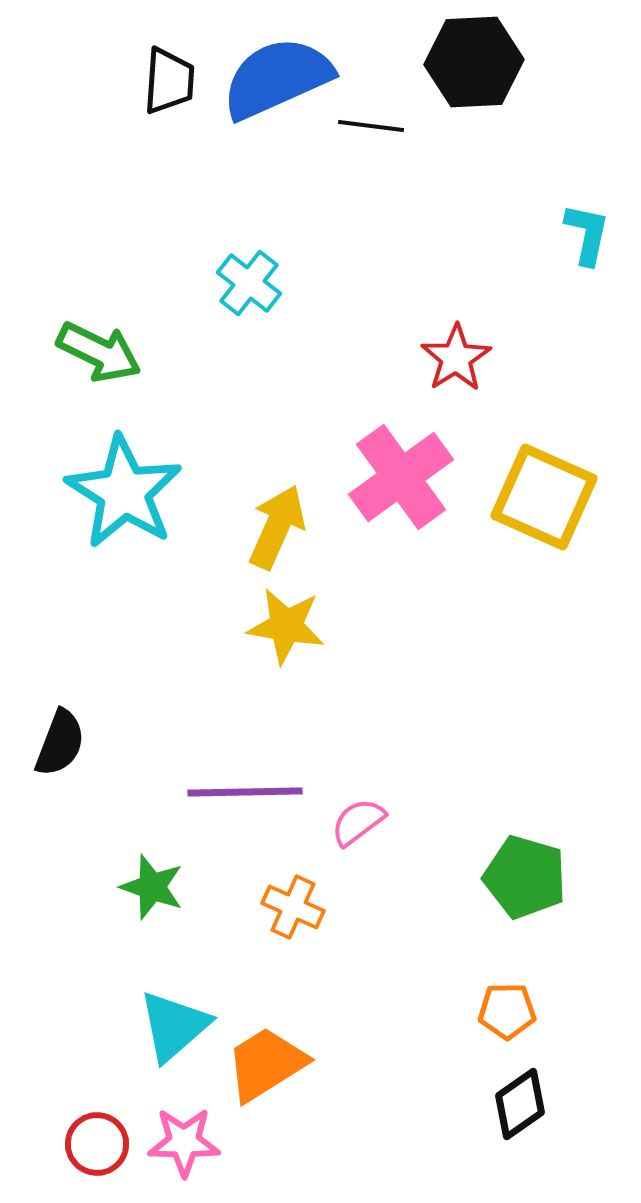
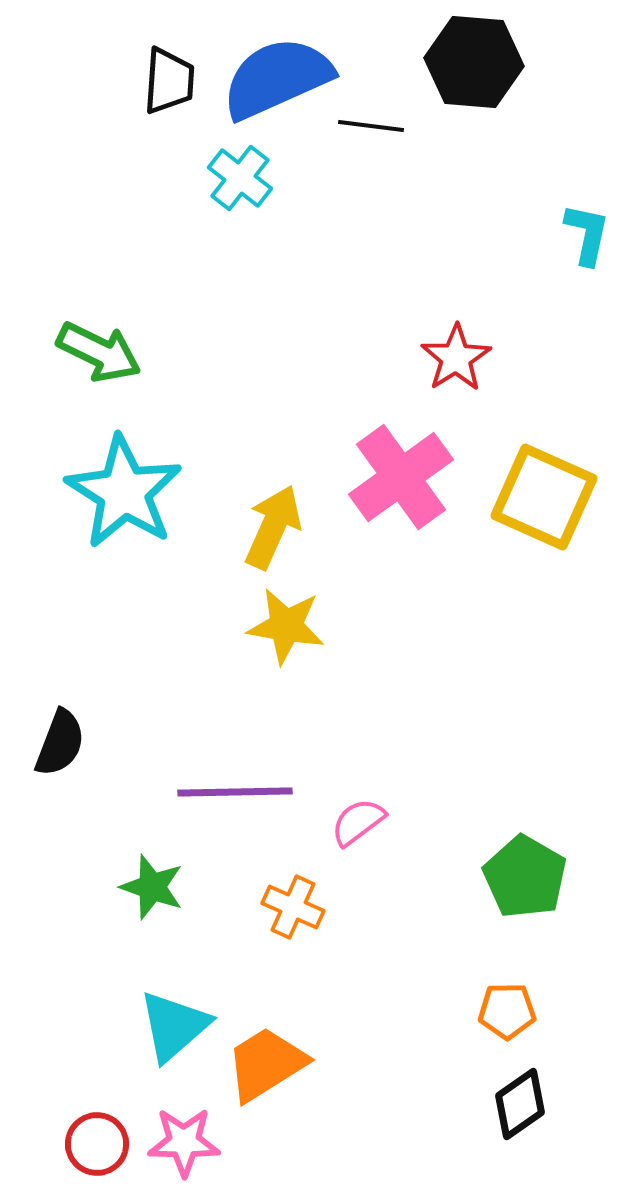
black hexagon: rotated 8 degrees clockwise
cyan cross: moved 9 px left, 105 px up
yellow arrow: moved 4 px left
purple line: moved 10 px left
green pentagon: rotated 14 degrees clockwise
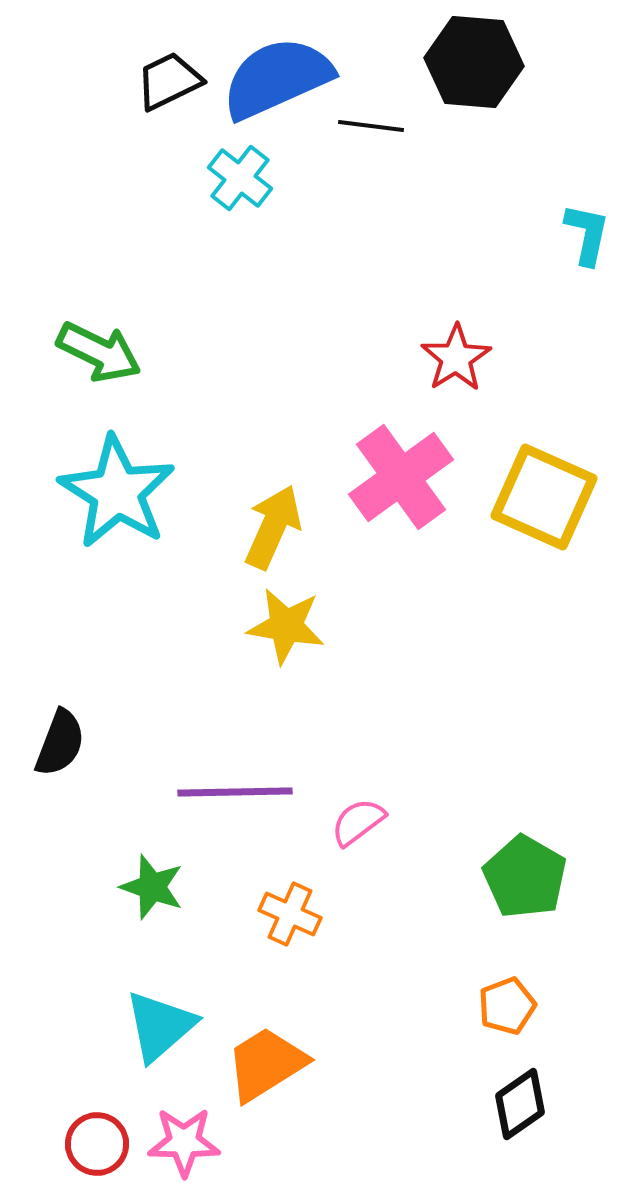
black trapezoid: rotated 120 degrees counterclockwise
cyan star: moved 7 px left
orange cross: moved 3 px left, 7 px down
orange pentagon: moved 5 px up; rotated 20 degrees counterclockwise
cyan triangle: moved 14 px left
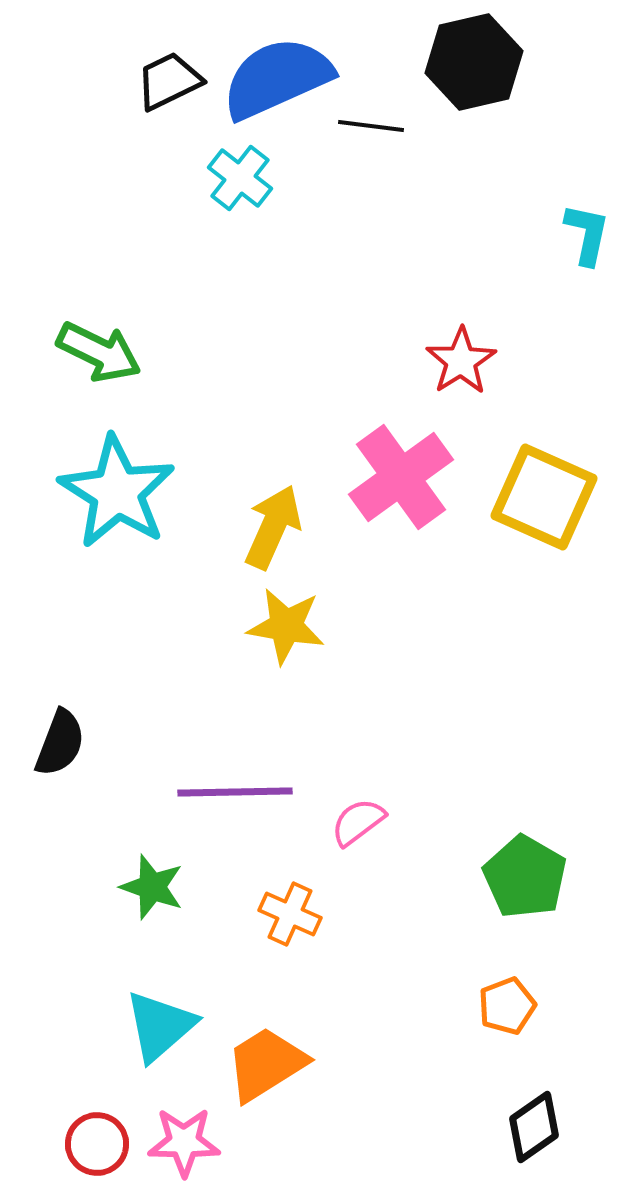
black hexagon: rotated 18 degrees counterclockwise
red star: moved 5 px right, 3 px down
black diamond: moved 14 px right, 23 px down
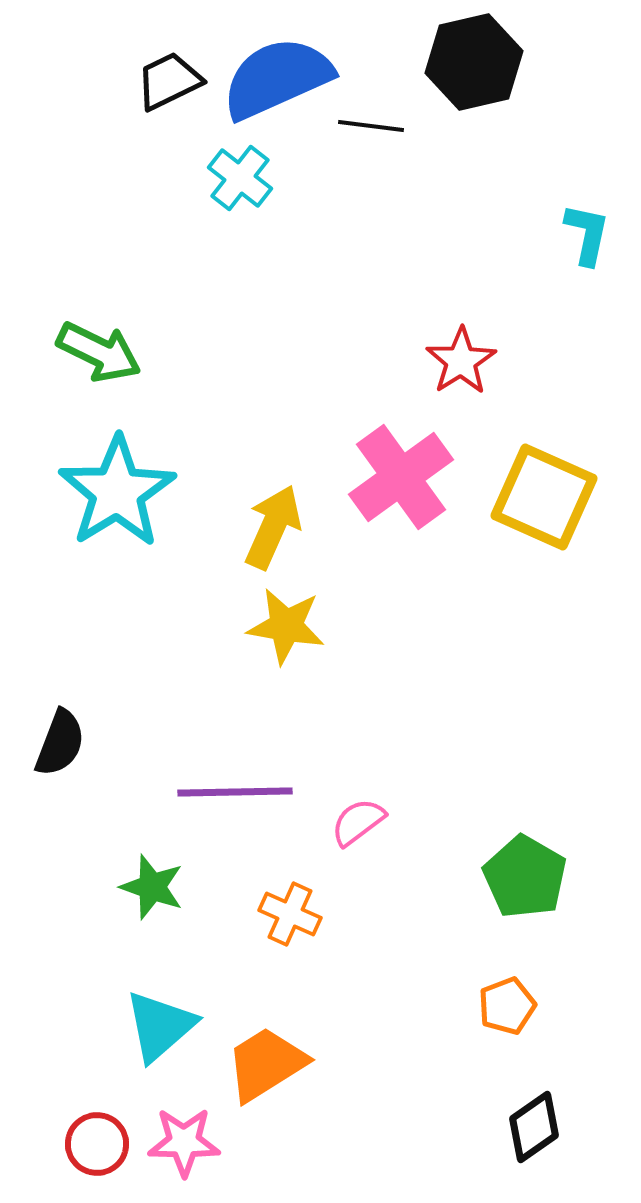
cyan star: rotated 8 degrees clockwise
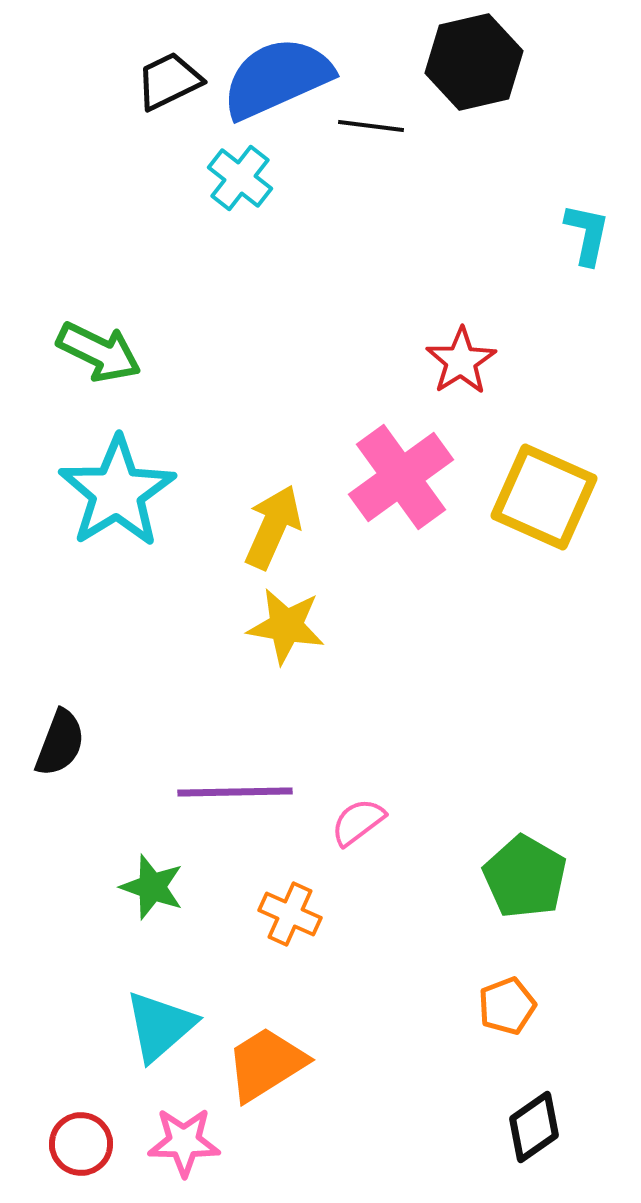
red circle: moved 16 px left
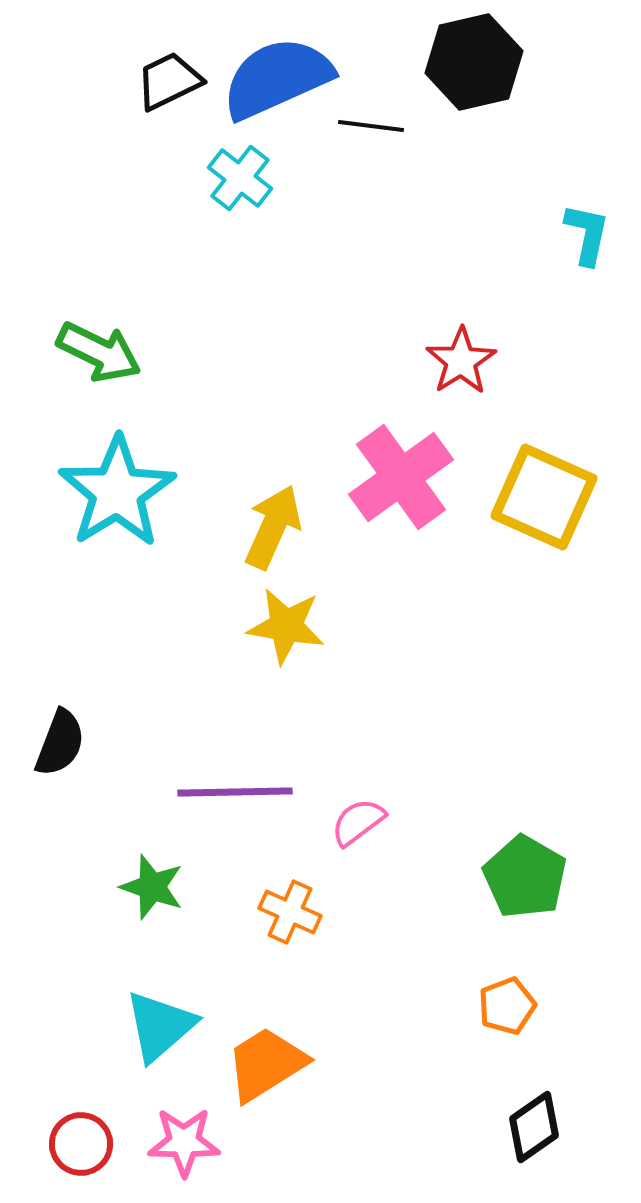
orange cross: moved 2 px up
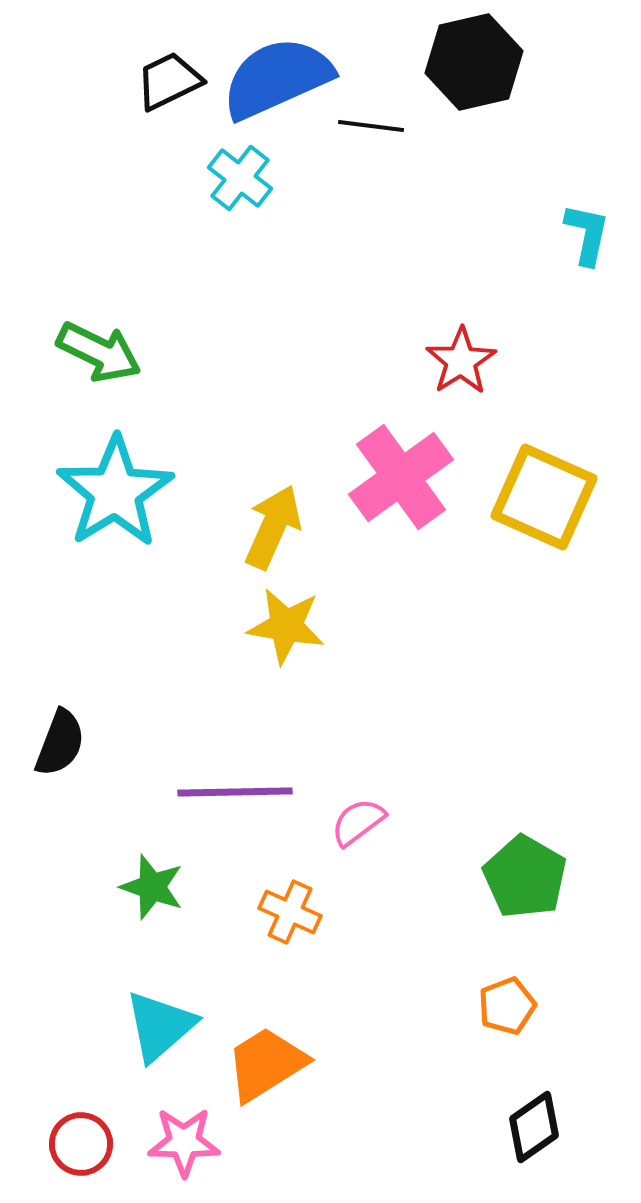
cyan star: moved 2 px left
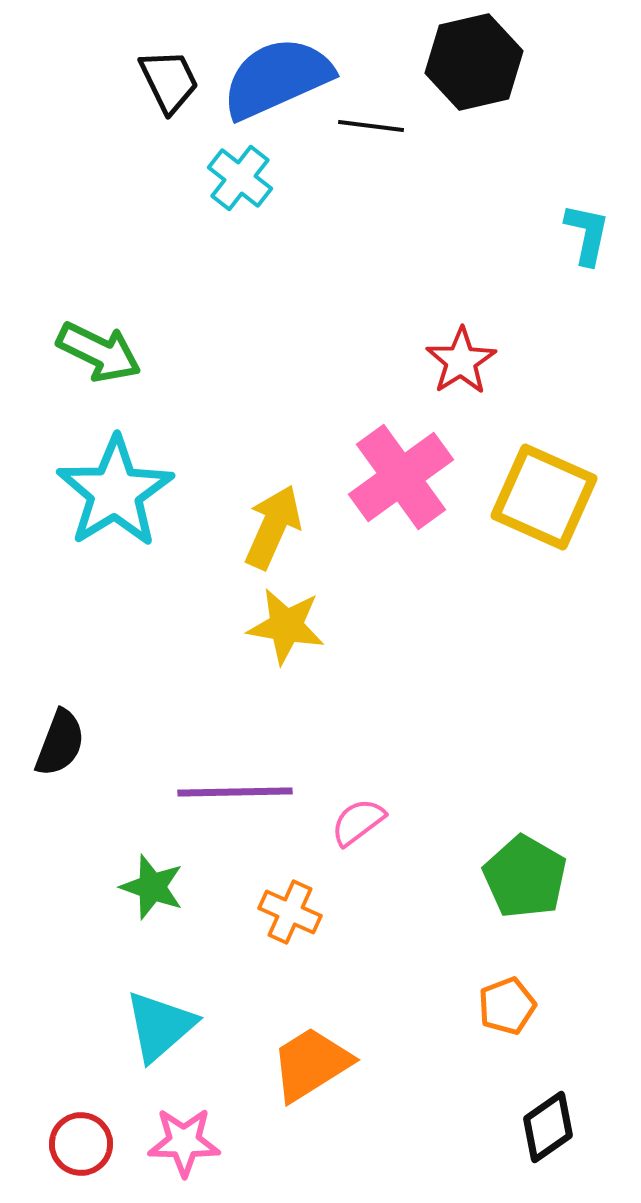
black trapezoid: rotated 90 degrees clockwise
orange trapezoid: moved 45 px right
black diamond: moved 14 px right
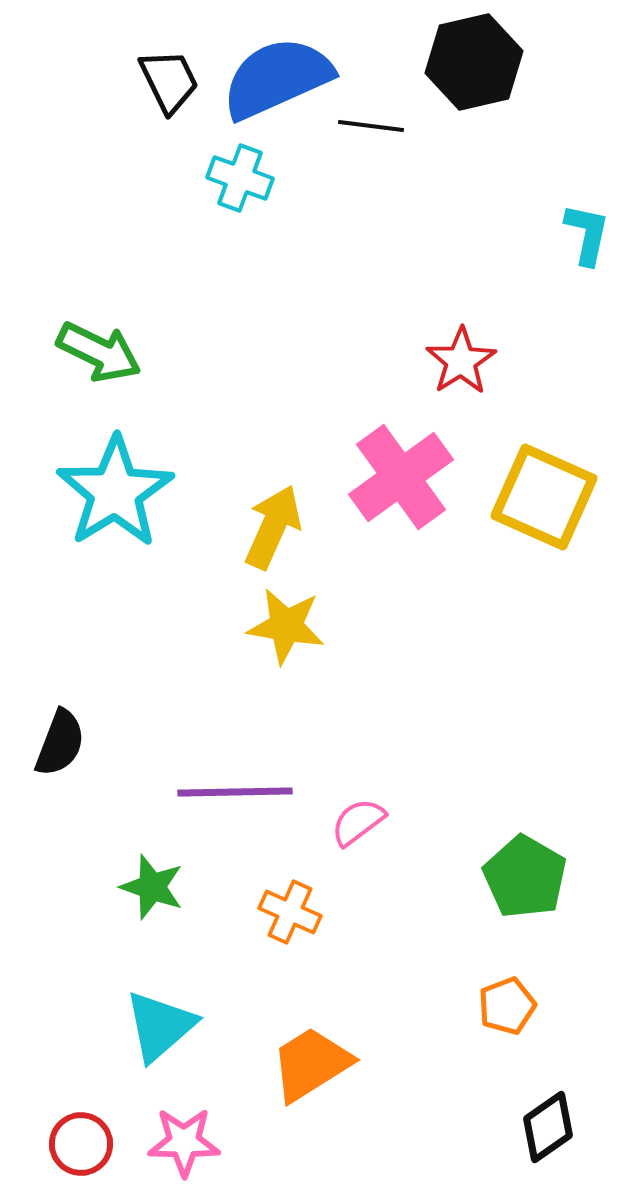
cyan cross: rotated 18 degrees counterclockwise
